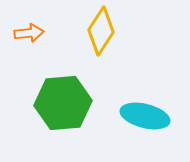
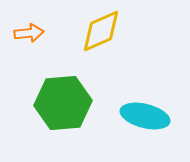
yellow diamond: rotated 33 degrees clockwise
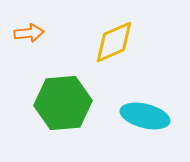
yellow diamond: moved 13 px right, 11 px down
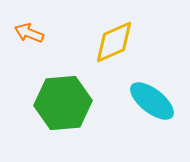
orange arrow: rotated 152 degrees counterclockwise
cyan ellipse: moved 7 px right, 15 px up; rotated 24 degrees clockwise
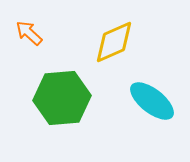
orange arrow: rotated 20 degrees clockwise
green hexagon: moved 1 px left, 5 px up
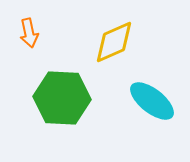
orange arrow: rotated 144 degrees counterclockwise
green hexagon: rotated 8 degrees clockwise
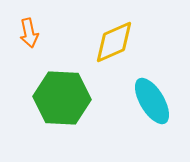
cyan ellipse: rotated 21 degrees clockwise
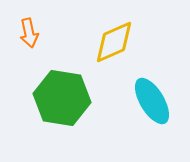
green hexagon: rotated 6 degrees clockwise
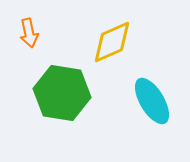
yellow diamond: moved 2 px left
green hexagon: moved 5 px up
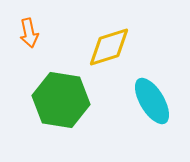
yellow diamond: moved 3 px left, 5 px down; rotated 6 degrees clockwise
green hexagon: moved 1 px left, 7 px down
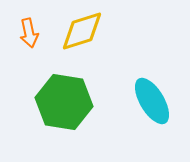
yellow diamond: moved 27 px left, 16 px up
green hexagon: moved 3 px right, 2 px down
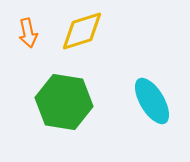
orange arrow: moved 1 px left
